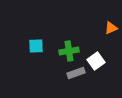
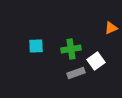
green cross: moved 2 px right, 2 px up
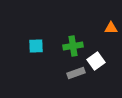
orange triangle: rotated 24 degrees clockwise
green cross: moved 2 px right, 3 px up
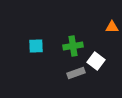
orange triangle: moved 1 px right, 1 px up
white square: rotated 18 degrees counterclockwise
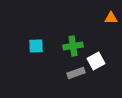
orange triangle: moved 1 px left, 9 px up
white square: rotated 24 degrees clockwise
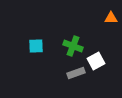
green cross: rotated 30 degrees clockwise
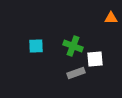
white square: moved 1 px left, 2 px up; rotated 24 degrees clockwise
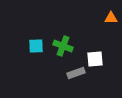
green cross: moved 10 px left
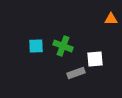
orange triangle: moved 1 px down
